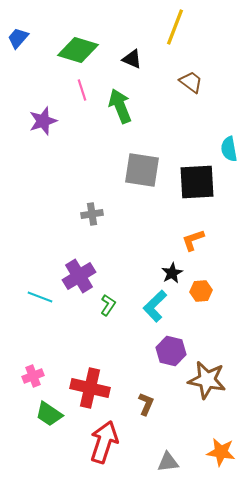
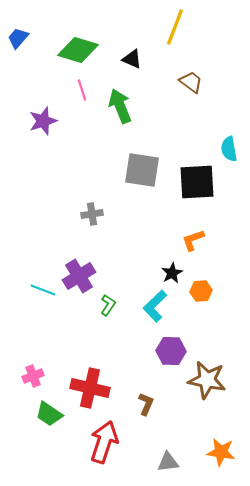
cyan line: moved 3 px right, 7 px up
purple hexagon: rotated 12 degrees counterclockwise
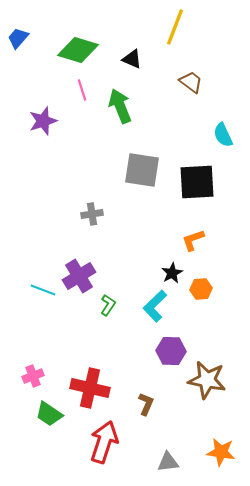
cyan semicircle: moved 6 px left, 14 px up; rotated 15 degrees counterclockwise
orange hexagon: moved 2 px up
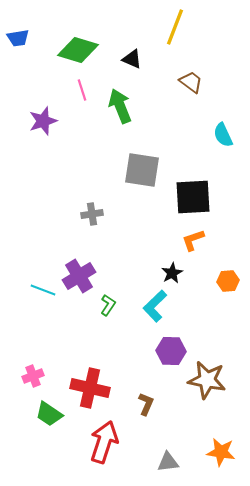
blue trapezoid: rotated 140 degrees counterclockwise
black square: moved 4 px left, 15 px down
orange hexagon: moved 27 px right, 8 px up
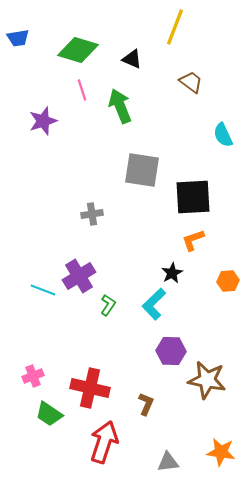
cyan L-shape: moved 1 px left, 2 px up
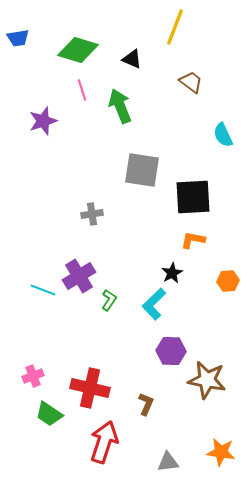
orange L-shape: rotated 30 degrees clockwise
green L-shape: moved 1 px right, 5 px up
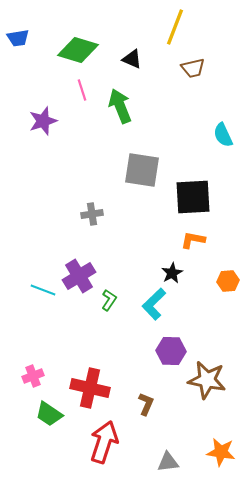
brown trapezoid: moved 2 px right, 14 px up; rotated 130 degrees clockwise
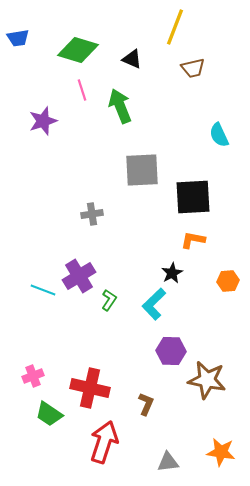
cyan semicircle: moved 4 px left
gray square: rotated 12 degrees counterclockwise
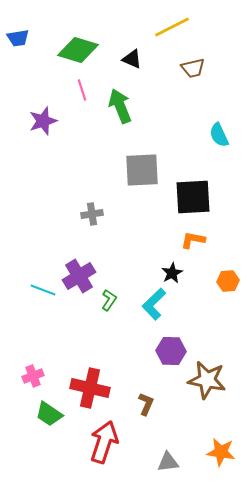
yellow line: moved 3 px left; rotated 42 degrees clockwise
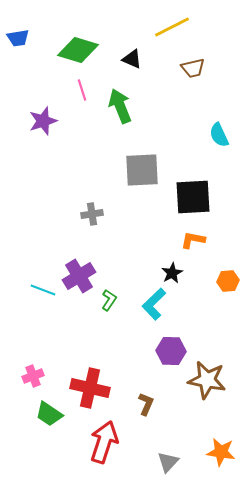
gray triangle: rotated 40 degrees counterclockwise
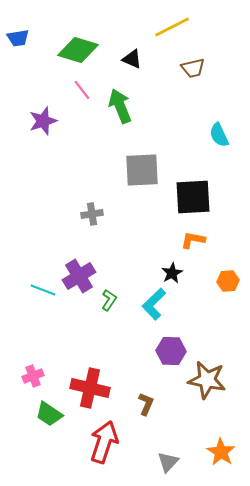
pink line: rotated 20 degrees counterclockwise
orange star: rotated 24 degrees clockwise
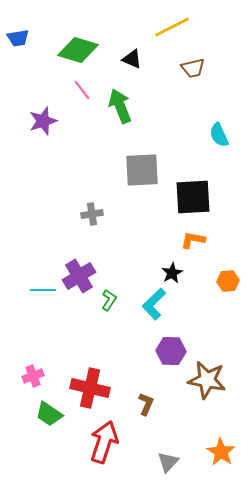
cyan line: rotated 20 degrees counterclockwise
